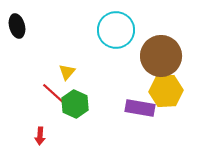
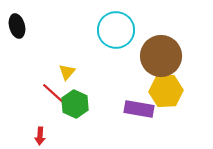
purple rectangle: moved 1 px left, 1 px down
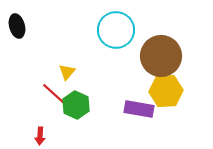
green hexagon: moved 1 px right, 1 px down
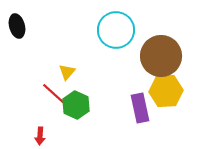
purple rectangle: moved 1 px right, 1 px up; rotated 68 degrees clockwise
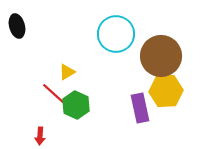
cyan circle: moved 4 px down
yellow triangle: rotated 18 degrees clockwise
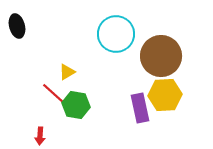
yellow hexagon: moved 1 px left, 4 px down
green hexagon: rotated 16 degrees counterclockwise
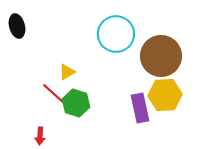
green hexagon: moved 2 px up; rotated 8 degrees clockwise
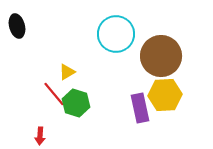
red line: rotated 8 degrees clockwise
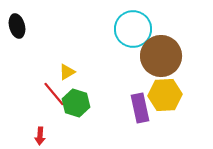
cyan circle: moved 17 px right, 5 px up
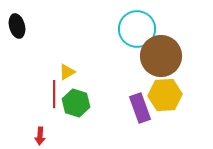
cyan circle: moved 4 px right
red line: rotated 40 degrees clockwise
purple rectangle: rotated 8 degrees counterclockwise
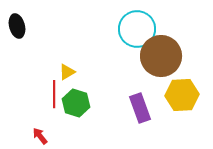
yellow hexagon: moved 17 px right
red arrow: rotated 138 degrees clockwise
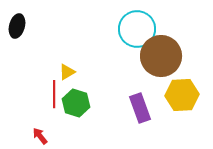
black ellipse: rotated 30 degrees clockwise
